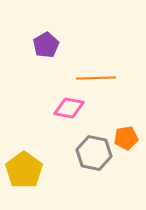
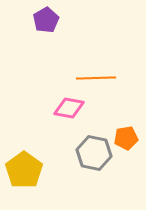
purple pentagon: moved 25 px up
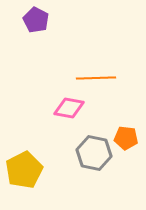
purple pentagon: moved 10 px left; rotated 15 degrees counterclockwise
orange pentagon: rotated 15 degrees clockwise
yellow pentagon: rotated 9 degrees clockwise
